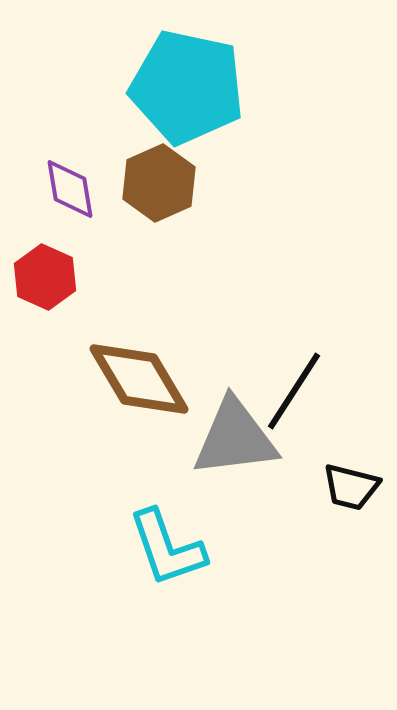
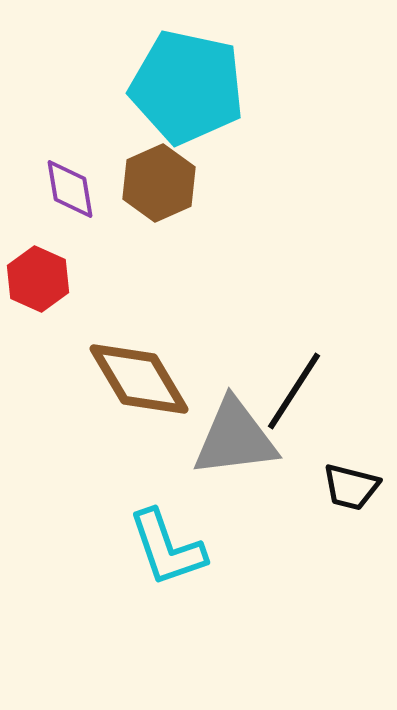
red hexagon: moved 7 px left, 2 px down
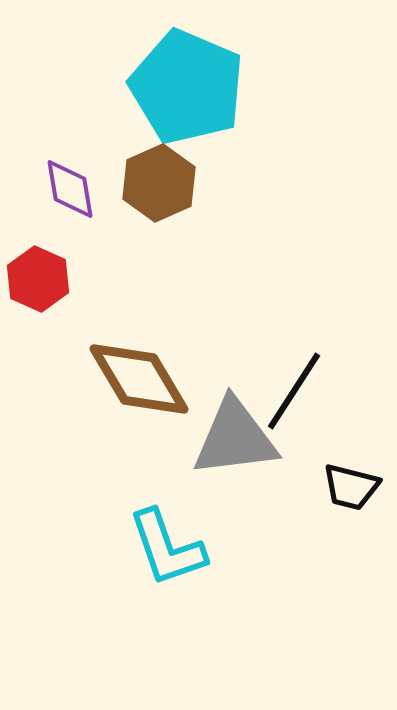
cyan pentagon: rotated 11 degrees clockwise
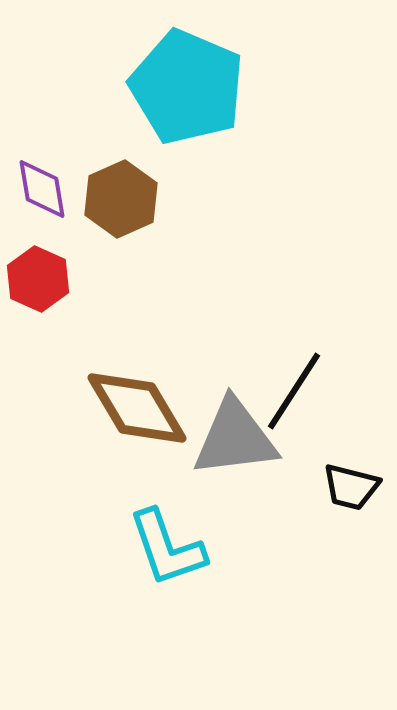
brown hexagon: moved 38 px left, 16 px down
purple diamond: moved 28 px left
brown diamond: moved 2 px left, 29 px down
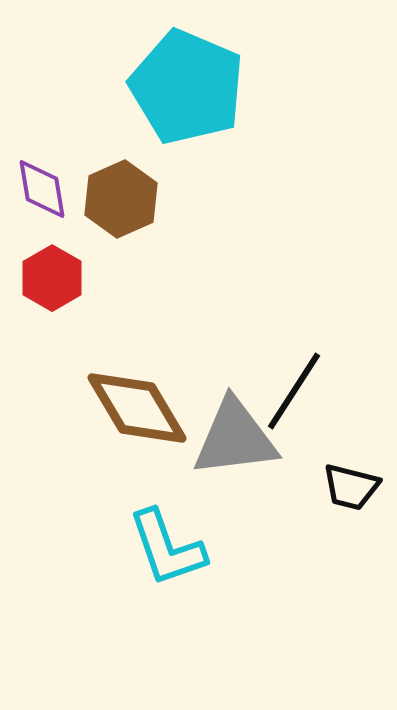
red hexagon: moved 14 px right, 1 px up; rotated 6 degrees clockwise
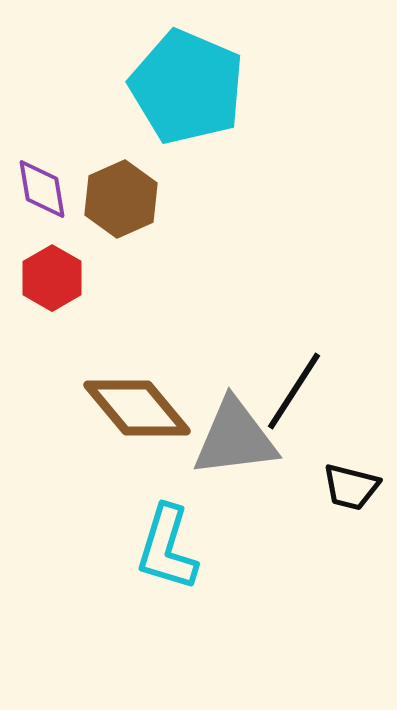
brown diamond: rotated 9 degrees counterclockwise
cyan L-shape: rotated 36 degrees clockwise
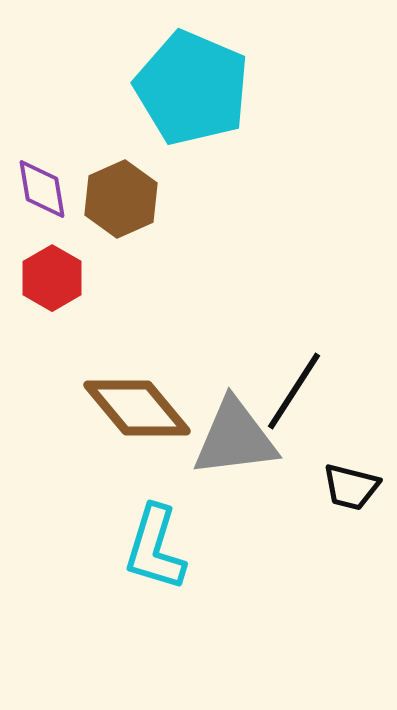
cyan pentagon: moved 5 px right, 1 px down
cyan L-shape: moved 12 px left
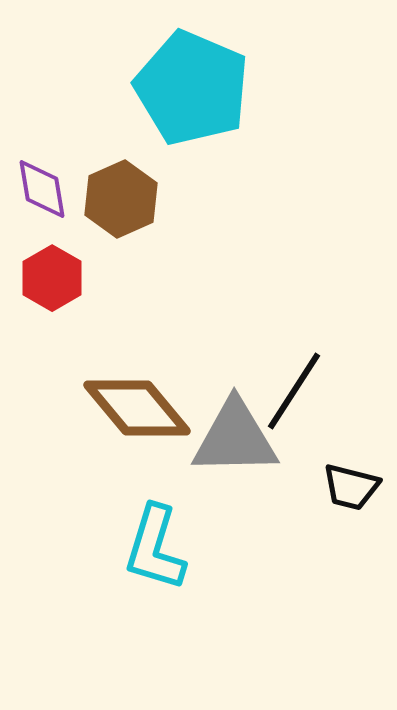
gray triangle: rotated 6 degrees clockwise
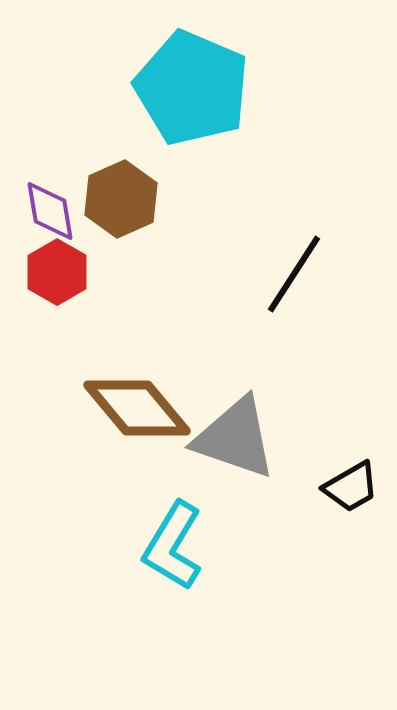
purple diamond: moved 8 px right, 22 px down
red hexagon: moved 5 px right, 6 px up
black line: moved 117 px up
gray triangle: rotated 20 degrees clockwise
black trapezoid: rotated 44 degrees counterclockwise
cyan L-shape: moved 18 px right, 2 px up; rotated 14 degrees clockwise
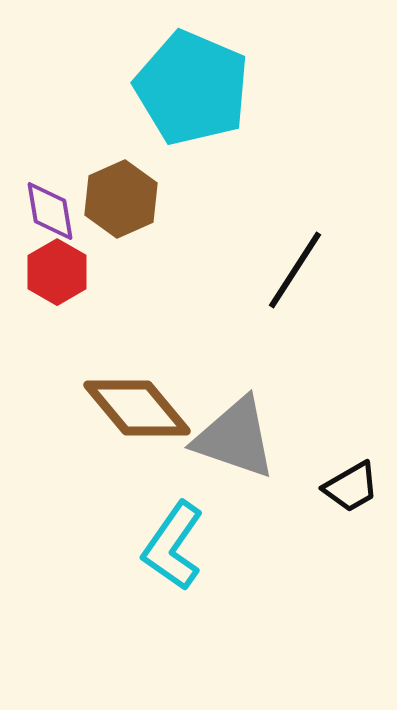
black line: moved 1 px right, 4 px up
cyan L-shape: rotated 4 degrees clockwise
